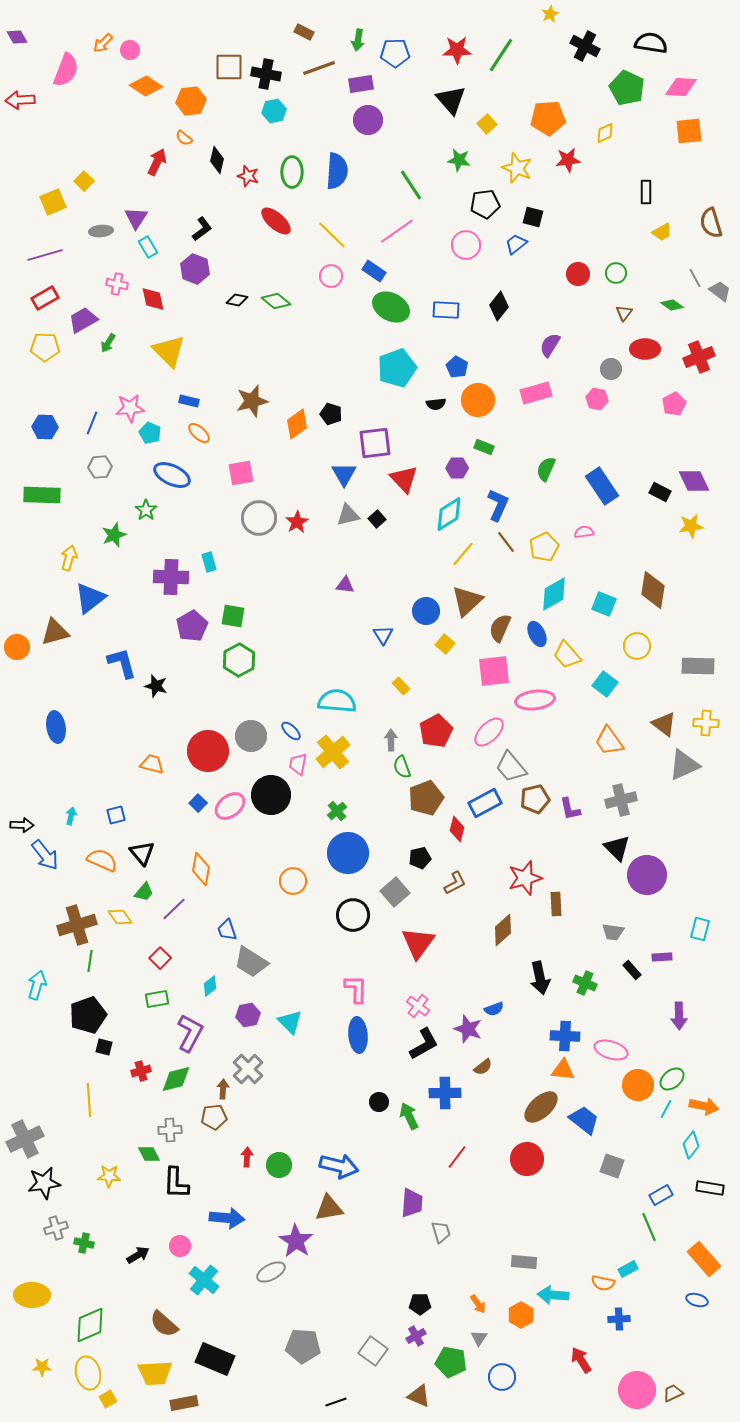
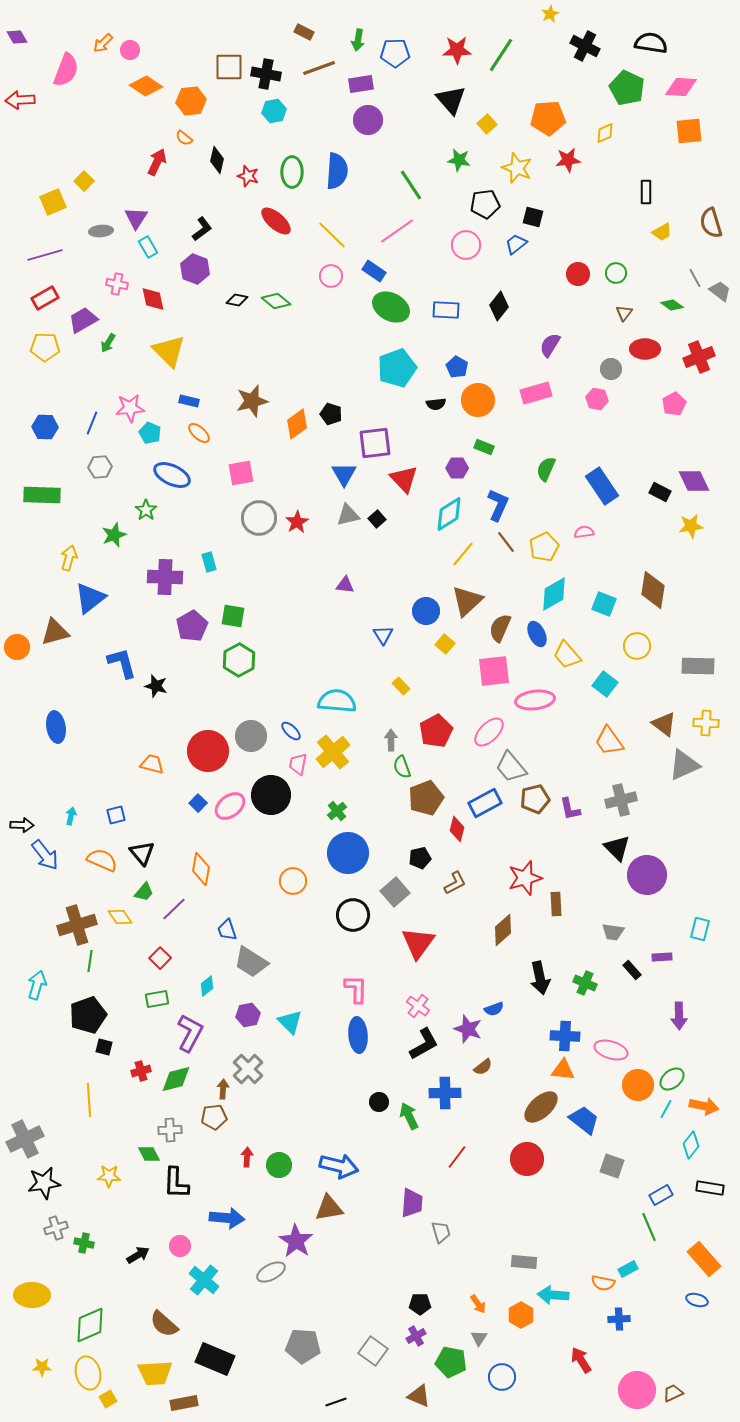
purple cross at (171, 577): moved 6 px left
cyan diamond at (210, 986): moved 3 px left
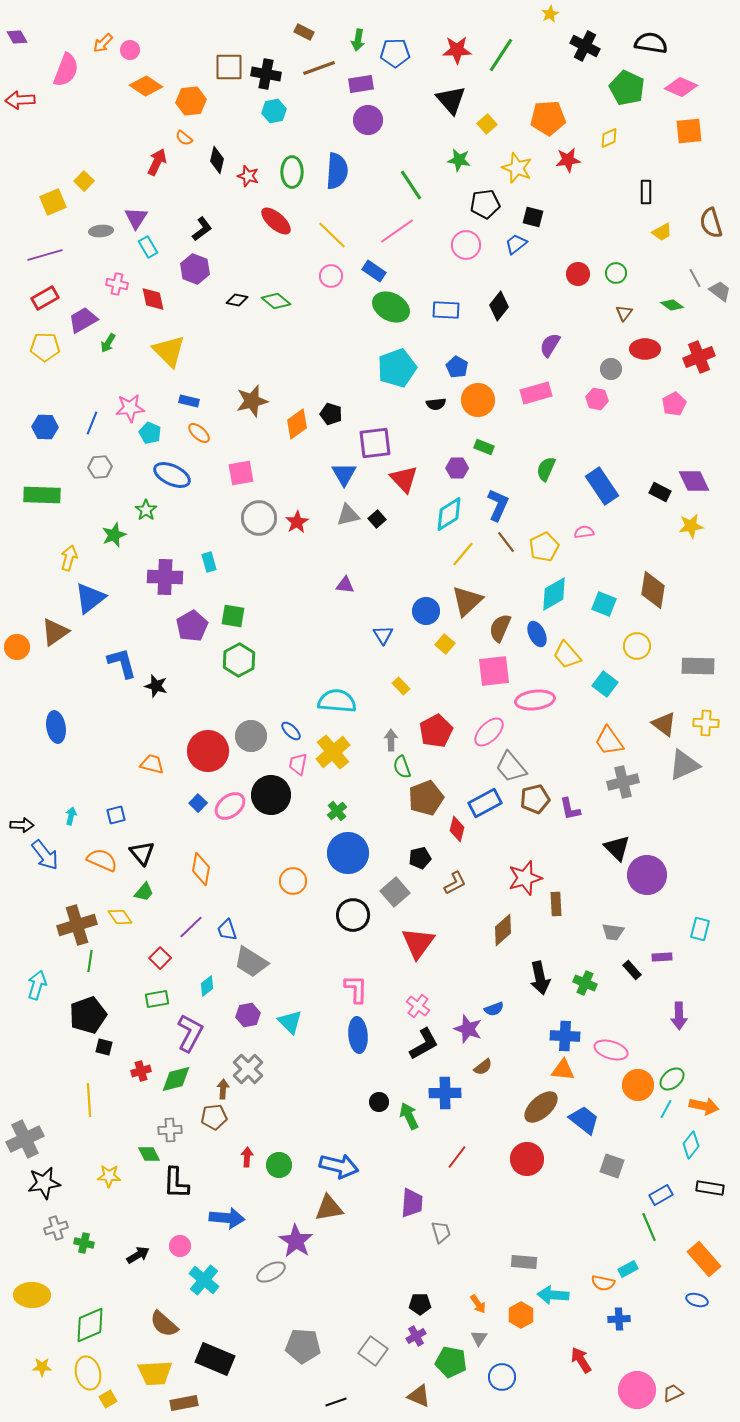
pink diamond at (681, 87): rotated 20 degrees clockwise
yellow diamond at (605, 133): moved 4 px right, 5 px down
brown triangle at (55, 632): rotated 20 degrees counterclockwise
gray cross at (621, 800): moved 2 px right, 18 px up
purple line at (174, 909): moved 17 px right, 18 px down
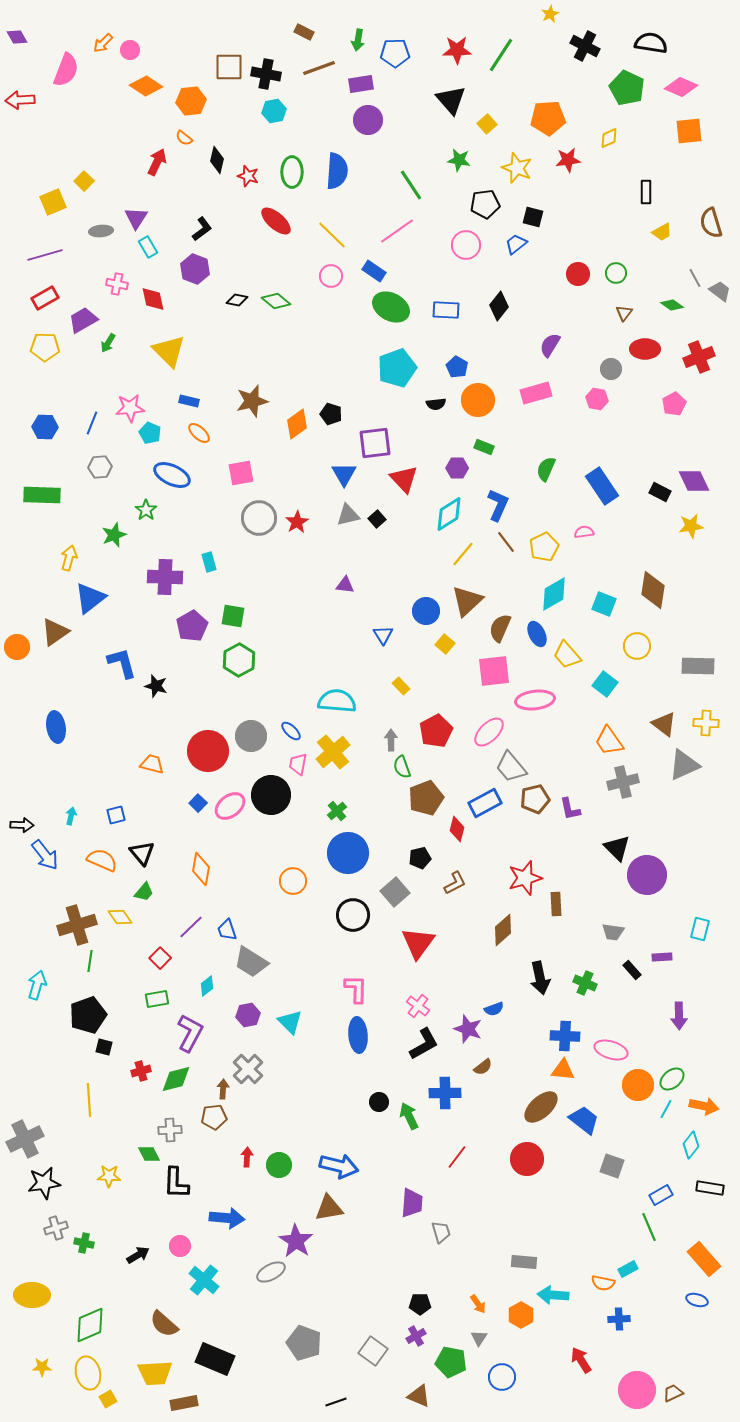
gray pentagon at (303, 1346): moved 1 px right, 3 px up; rotated 16 degrees clockwise
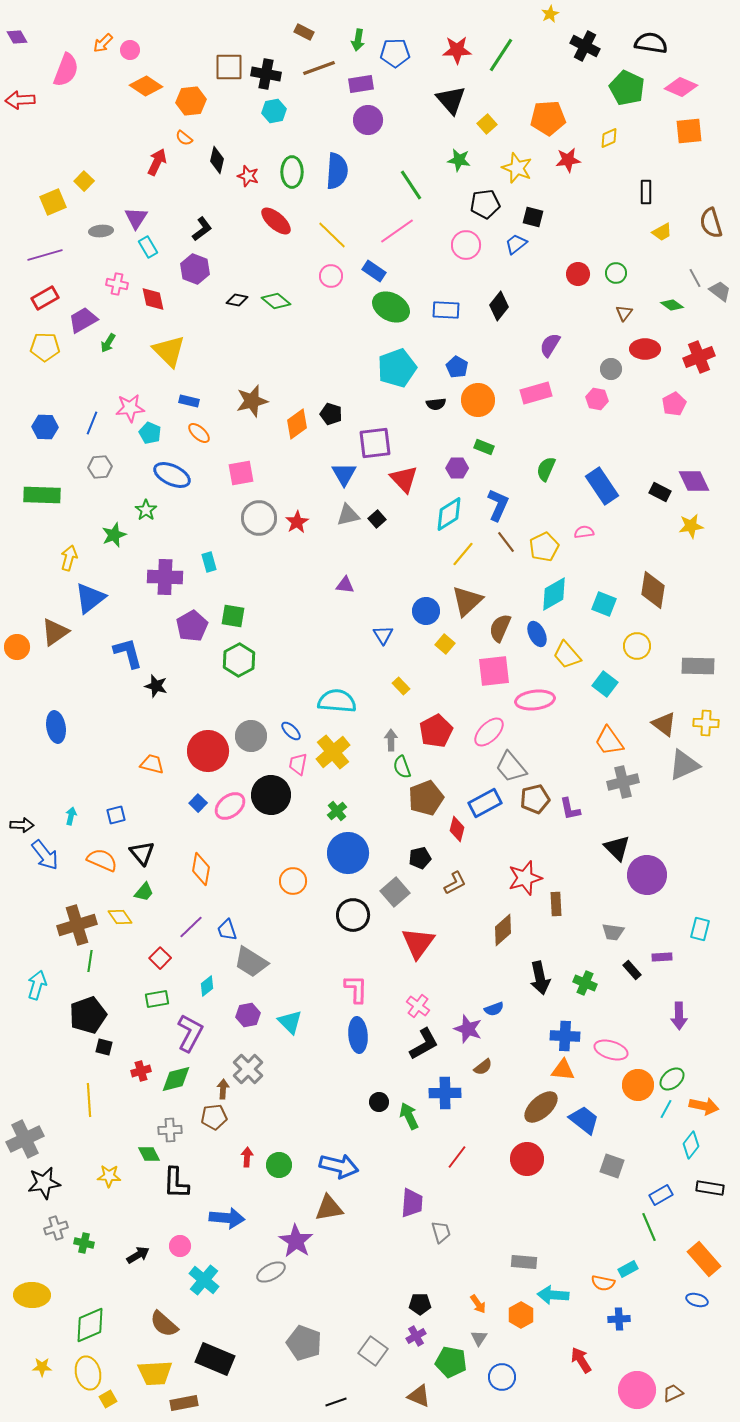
blue L-shape at (122, 663): moved 6 px right, 10 px up
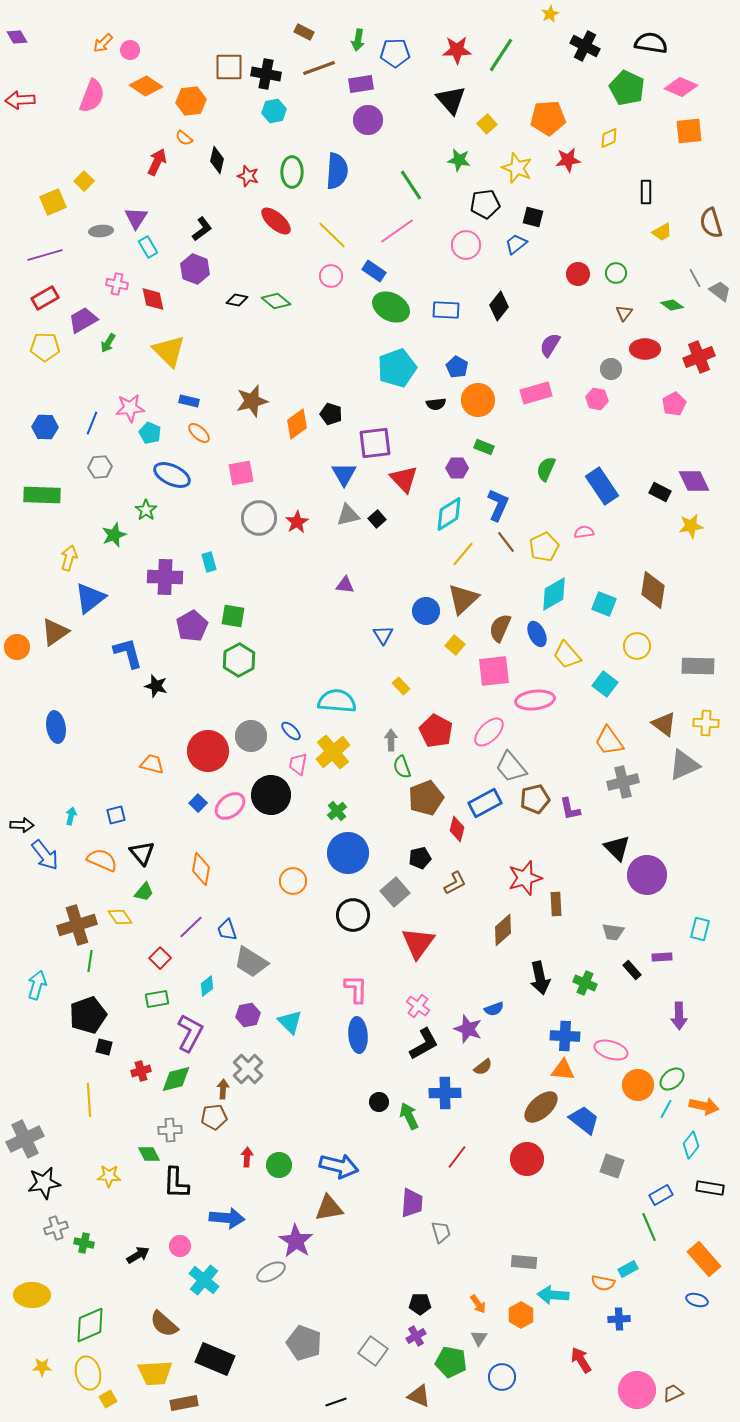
pink semicircle at (66, 70): moved 26 px right, 26 px down
brown triangle at (467, 601): moved 4 px left, 2 px up
yellow square at (445, 644): moved 10 px right, 1 px down
red pentagon at (436, 731): rotated 16 degrees counterclockwise
